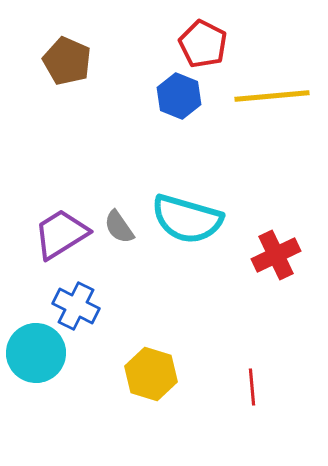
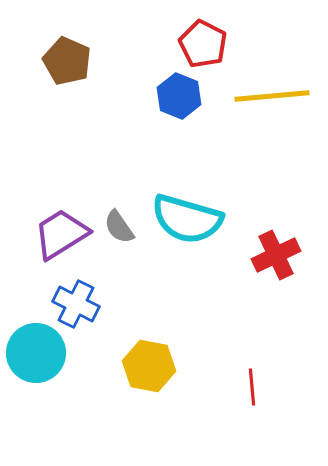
blue cross: moved 2 px up
yellow hexagon: moved 2 px left, 8 px up; rotated 6 degrees counterclockwise
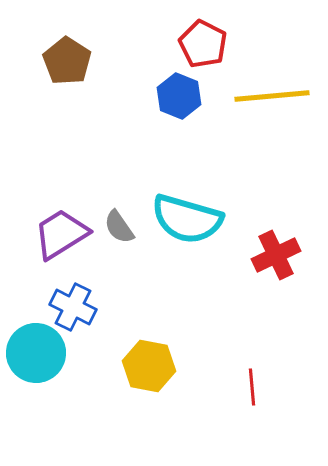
brown pentagon: rotated 9 degrees clockwise
blue cross: moved 3 px left, 3 px down
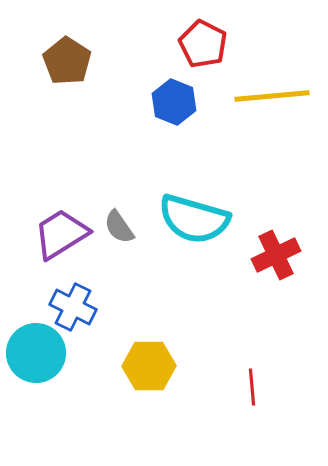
blue hexagon: moved 5 px left, 6 px down
cyan semicircle: moved 7 px right
yellow hexagon: rotated 12 degrees counterclockwise
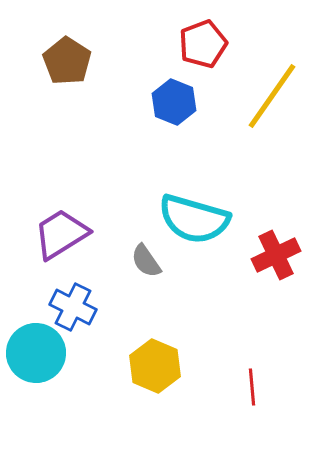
red pentagon: rotated 24 degrees clockwise
yellow line: rotated 50 degrees counterclockwise
gray semicircle: moved 27 px right, 34 px down
yellow hexagon: moved 6 px right; rotated 24 degrees clockwise
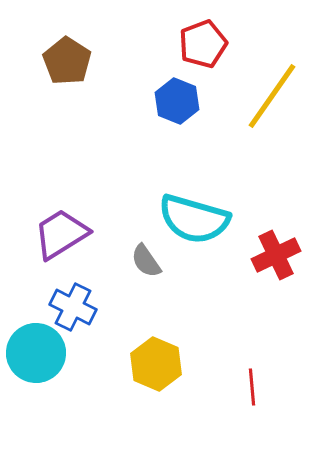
blue hexagon: moved 3 px right, 1 px up
yellow hexagon: moved 1 px right, 2 px up
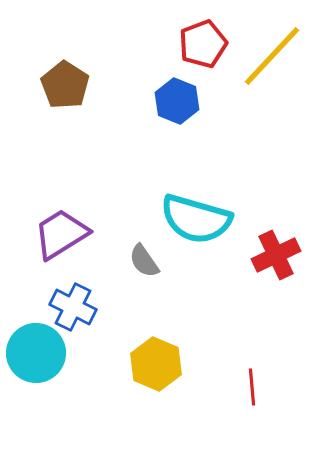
brown pentagon: moved 2 px left, 24 px down
yellow line: moved 40 px up; rotated 8 degrees clockwise
cyan semicircle: moved 2 px right
gray semicircle: moved 2 px left
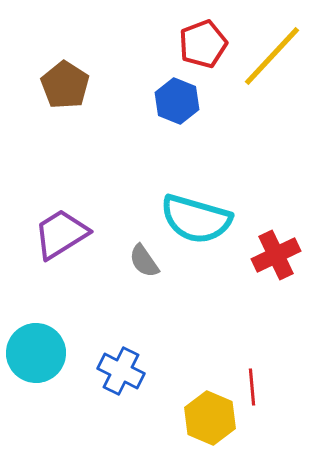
blue cross: moved 48 px right, 64 px down
yellow hexagon: moved 54 px right, 54 px down
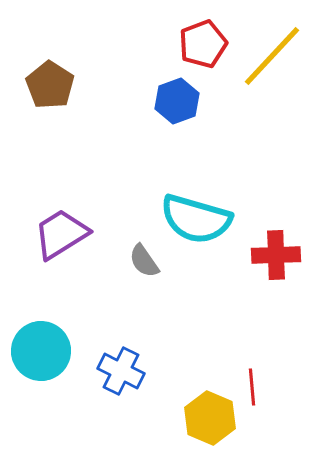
brown pentagon: moved 15 px left
blue hexagon: rotated 18 degrees clockwise
red cross: rotated 24 degrees clockwise
cyan circle: moved 5 px right, 2 px up
